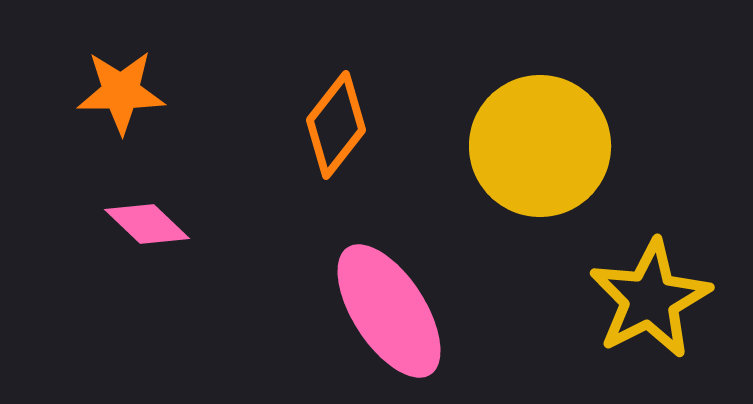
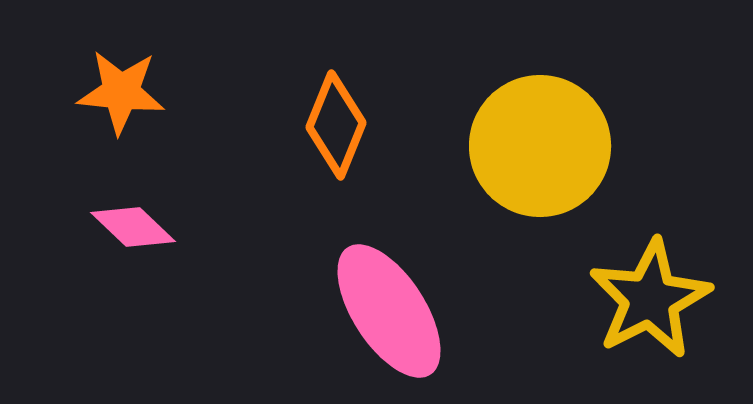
orange star: rotated 6 degrees clockwise
orange diamond: rotated 16 degrees counterclockwise
pink diamond: moved 14 px left, 3 px down
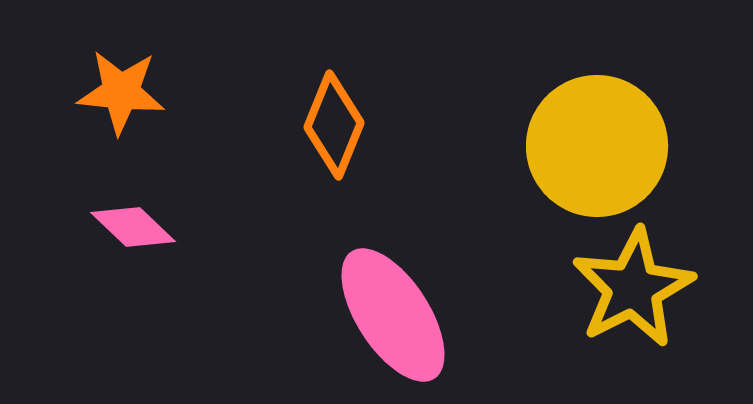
orange diamond: moved 2 px left
yellow circle: moved 57 px right
yellow star: moved 17 px left, 11 px up
pink ellipse: moved 4 px right, 4 px down
